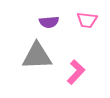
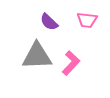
purple semicircle: rotated 48 degrees clockwise
pink L-shape: moved 5 px left, 9 px up
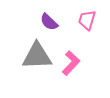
pink trapezoid: rotated 100 degrees clockwise
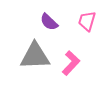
pink trapezoid: moved 1 px down
gray triangle: moved 2 px left
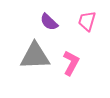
pink L-shape: rotated 15 degrees counterclockwise
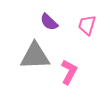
pink trapezoid: moved 4 px down
pink L-shape: moved 2 px left, 9 px down
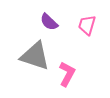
gray triangle: rotated 20 degrees clockwise
pink L-shape: moved 2 px left, 2 px down
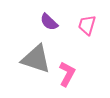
gray triangle: moved 1 px right, 3 px down
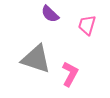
purple semicircle: moved 1 px right, 8 px up
pink L-shape: moved 3 px right
